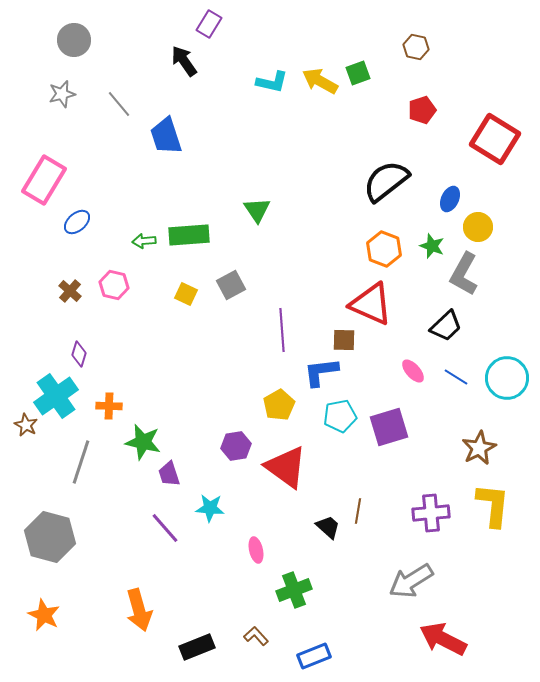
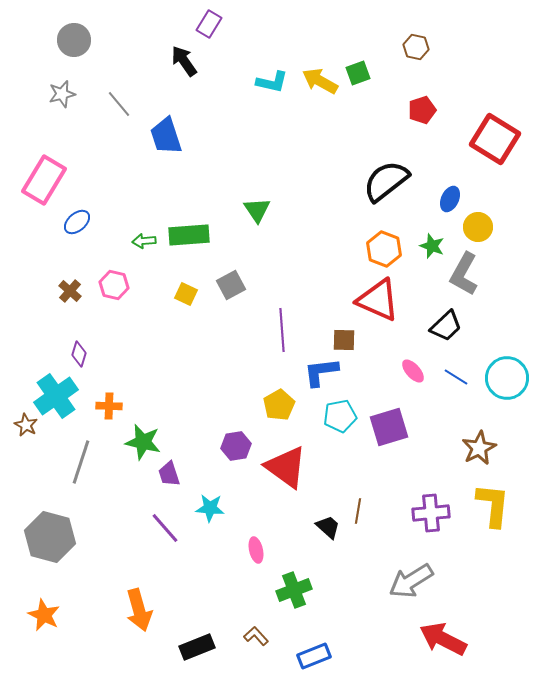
red triangle at (371, 304): moved 7 px right, 4 px up
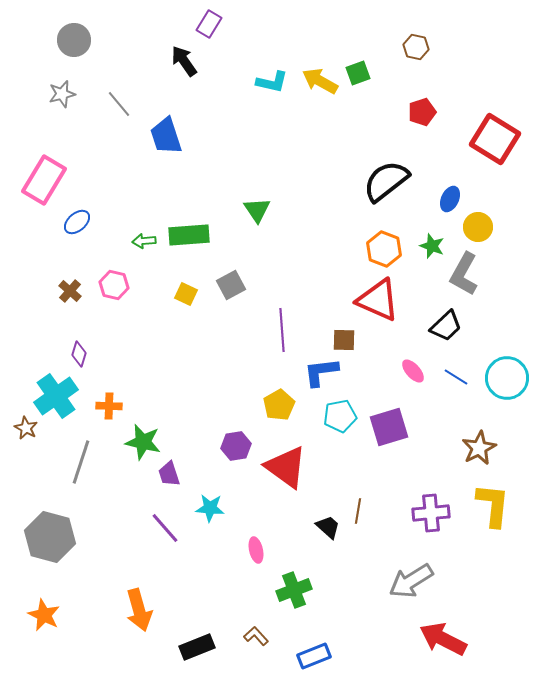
red pentagon at (422, 110): moved 2 px down
brown star at (26, 425): moved 3 px down
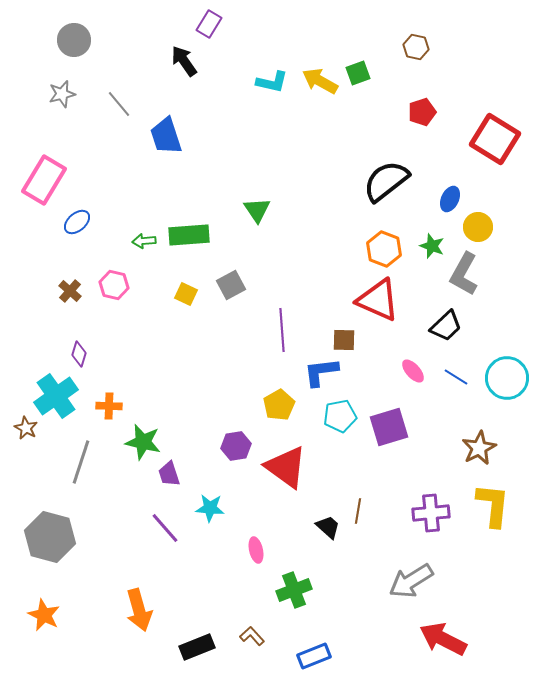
brown L-shape at (256, 636): moved 4 px left
